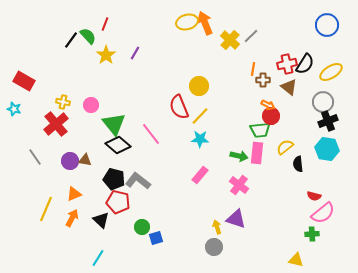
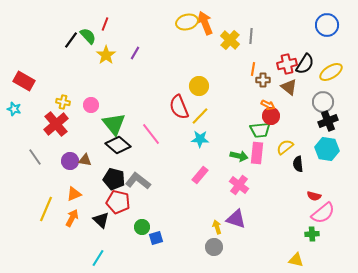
gray line at (251, 36): rotated 42 degrees counterclockwise
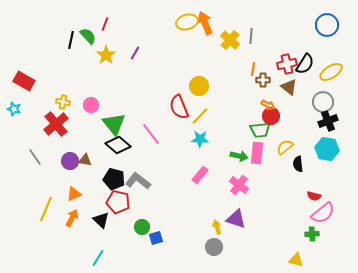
black line at (71, 40): rotated 24 degrees counterclockwise
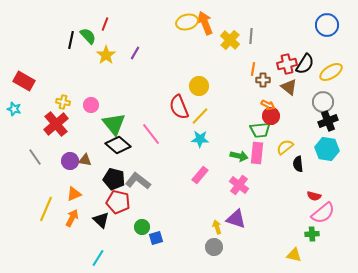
yellow triangle at (296, 260): moved 2 px left, 5 px up
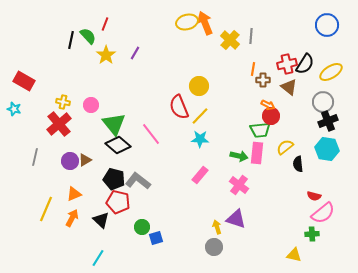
red cross at (56, 124): moved 3 px right
gray line at (35, 157): rotated 48 degrees clockwise
brown triangle at (85, 160): rotated 40 degrees counterclockwise
